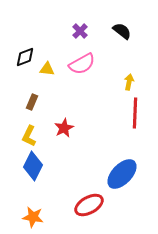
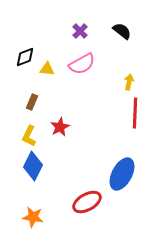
red star: moved 4 px left, 1 px up
blue ellipse: rotated 16 degrees counterclockwise
red ellipse: moved 2 px left, 3 px up
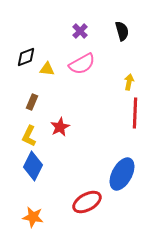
black semicircle: rotated 36 degrees clockwise
black diamond: moved 1 px right
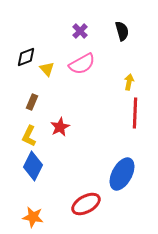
yellow triangle: rotated 42 degrees clockwise
red ellipse: moved 1 px left, 2 px down
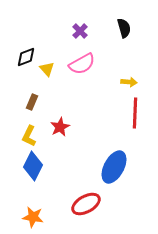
black semicircle: moved 2 px right, 3 px up
yellow arrow: rotated 84 degrees clockwise
blue ellipse: moved 8 px left, 7 px up
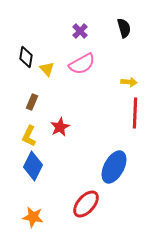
black diamond: rotated 60 degrees counterclockwise
red ellipse: rotated 20 degrees counterclockwise
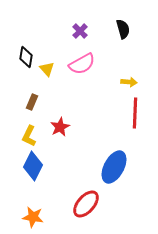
black semicircle: moved 1 px left, 1 px down
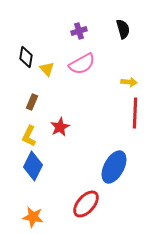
purple cross: moved 1 px left; rotated 28 degrees clockwise
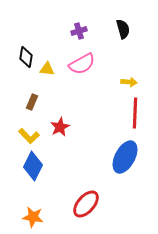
yellow triangle: rotated 42 degrees counterclockwise
yellow L-shape: rotated 70 degrees counterclockwise
blue ellipse: moved 11 px right, 10 px up
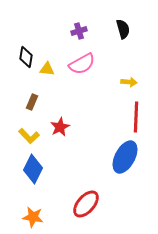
red line: moved 1 px right, 4 px down
blue diamond: moved 3 px down
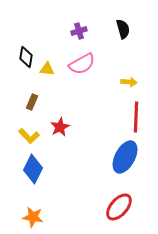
red ellipse: moved 33 px right, 3 px down
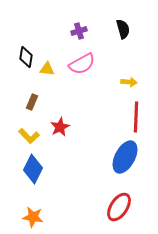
red ellipse: rotated 8 degrees counterclockwise
